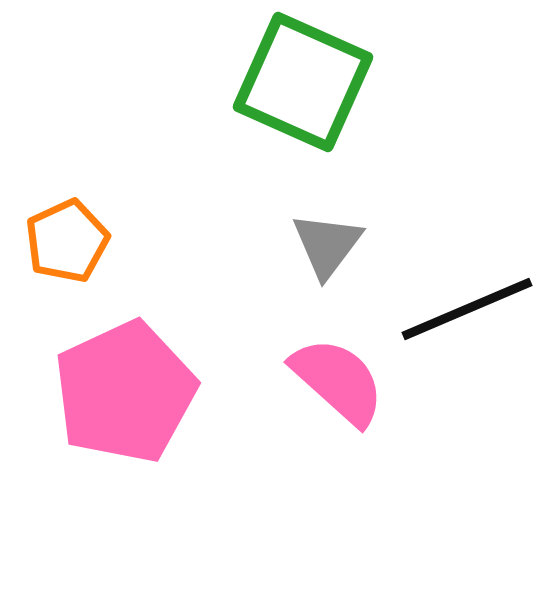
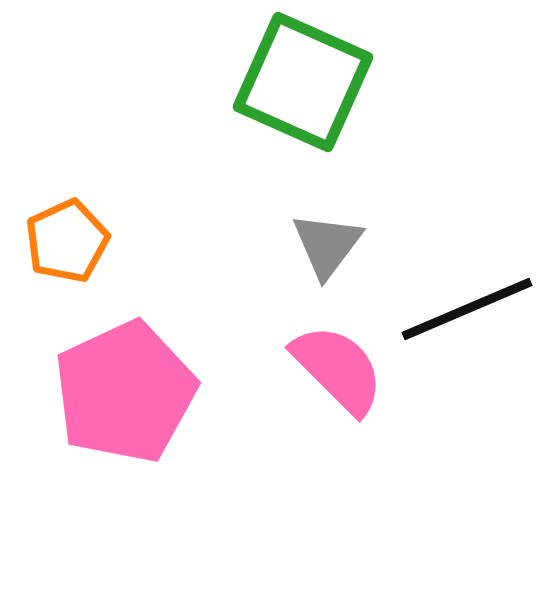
pink semicircle: moved 12 px up; rotated 3 degrees clockwise
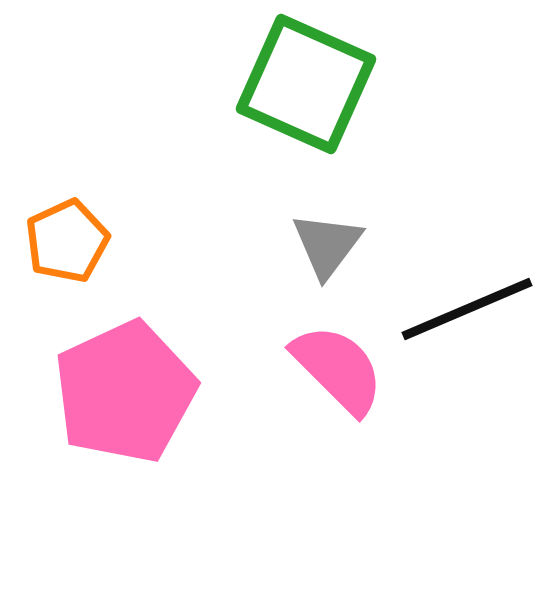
green square: moved 3 px right, 2 px down
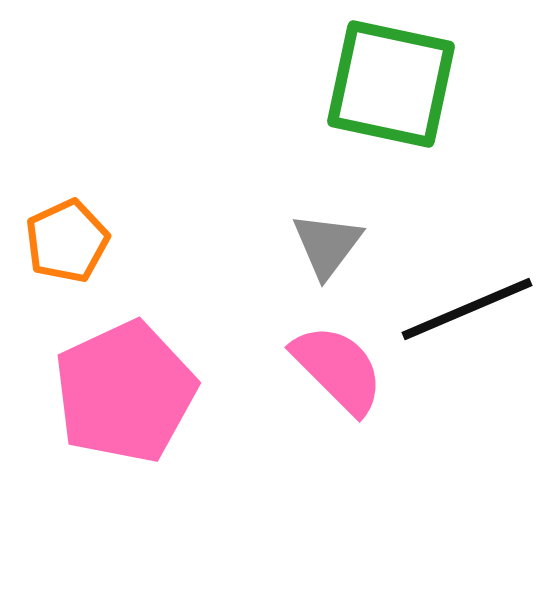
green square: moved 85 px right; rotated 12 degrees counterclockwise
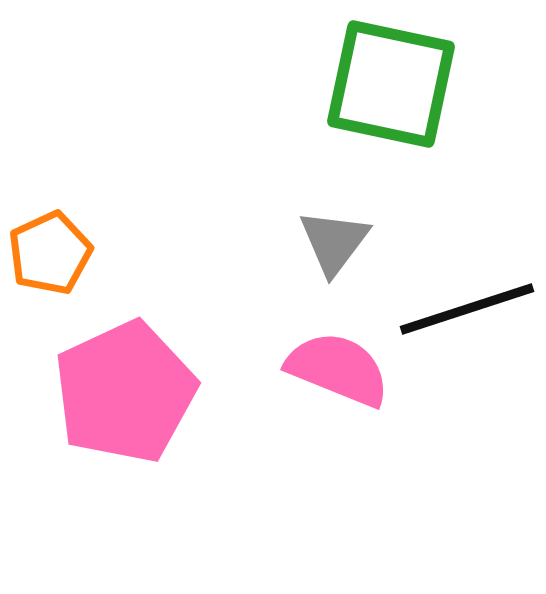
orange pentagon: moved 17 px left, 12 px down
gray triangle: moved 7 px right, 3 px up
black line: rotated 5 degrees clockwise
pink semicircle: rotated 23 degrees counterclockwise
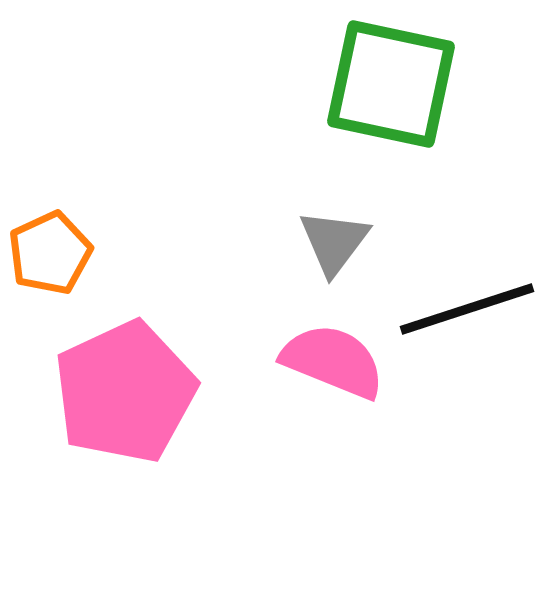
pink semicircle: moved 5 px left, 8 px up
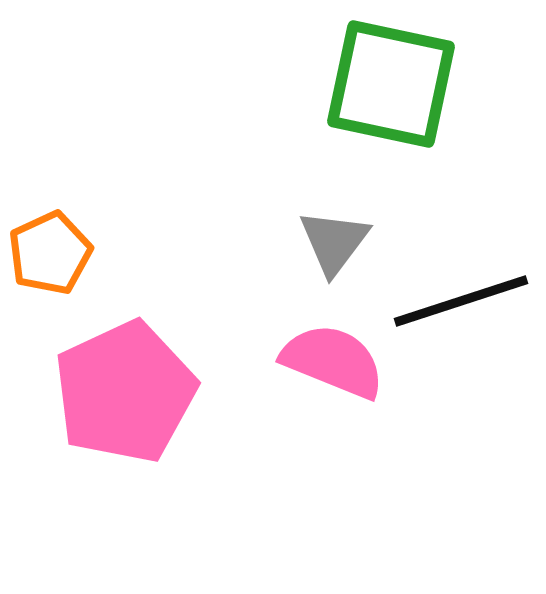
black line: moved 6 px left, 8 px up
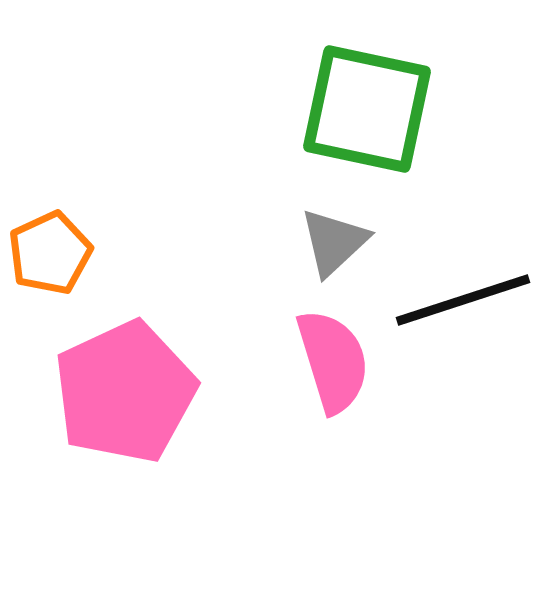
green square: moved 24 px left, 25 px down
gray triangle: rotated 10 degrees clockwise
black line: moved 2 px right, 1 px up
pink semicircle: rotated 51 degrees clockwise
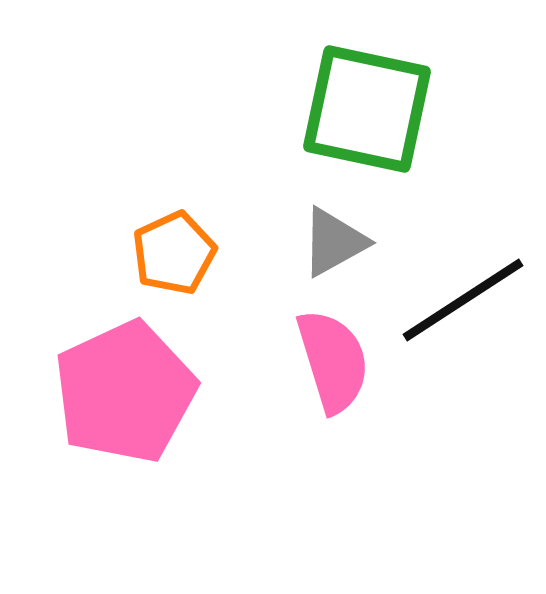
gray triangle: rotated 14 degrees clockwise
orange pentagon: moved 124 px right
black line: rotated 15 degrees counterclockwise
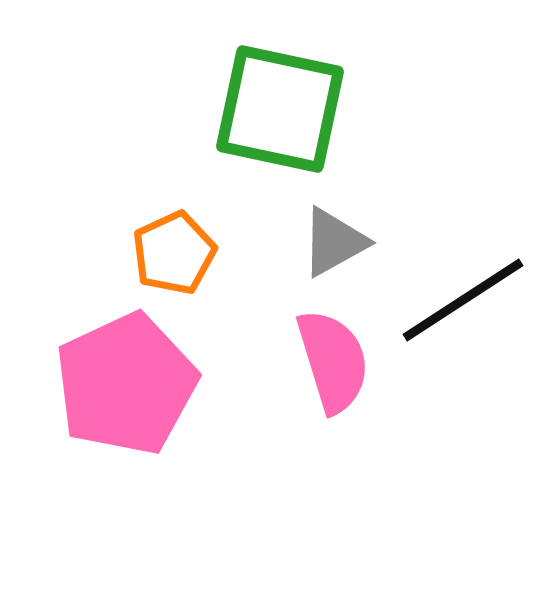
green square: moved 87 px left
pink pentagon: moved 1 px right, 8 px up
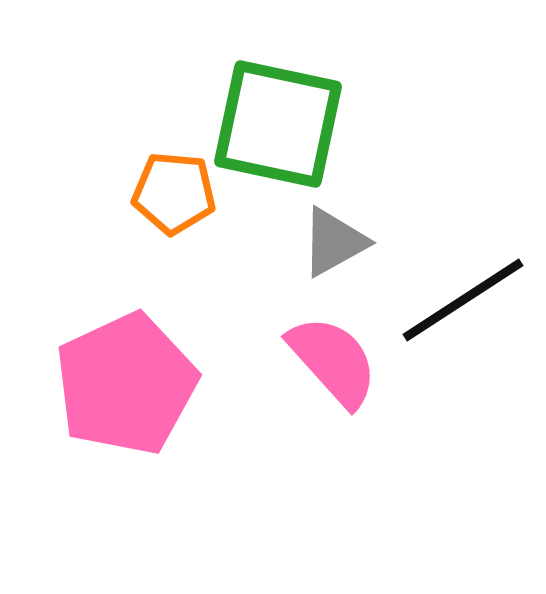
green square: moved 2 px left, 15 px down
orange pentagon: moved 60 px up; rotated 30 degrees clockwise
pink semicircle: rotated 25 degrees counterclockwise
